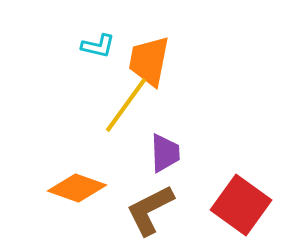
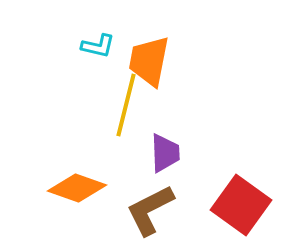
yellow line: rotated 22 degrees counterclockwise
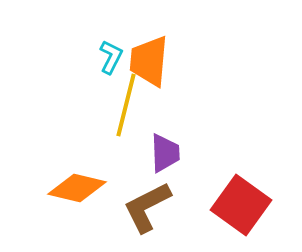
cyan L-shape: moved 13 px right, 11 px down; rotated 76 degrees counterclockwise
orange trapezoid: rotated 6 degrees counterclockwise
orange diamond: rotated 6 degrees counterclockwise
brown L-shape: moved 3 px left, 3 px up
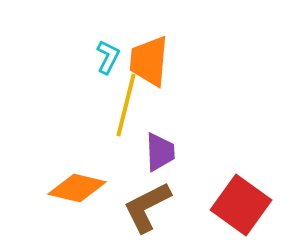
cyan L-shape: moved 3 px left
purple trapezoid: moved 5 px left, 1 px up
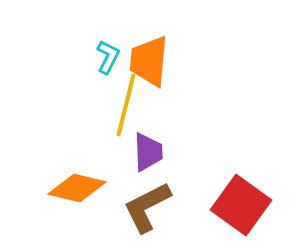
purple trapezoid: moved 12 px left
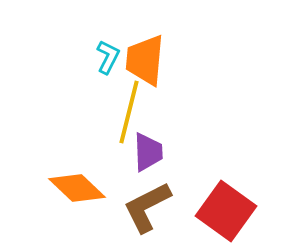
orange trapezoid: moved 4 px left, 1 px up
yellow line: moved 3 px right, 7 px down
orange diamond: rotated 30 degrees clockwise
red square: moved 15 px left, 6 px down
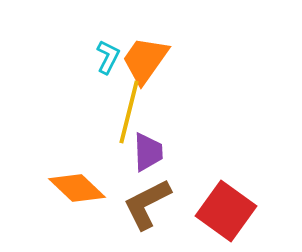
orange trapezoid: rotated 30 degrees clockwise
brown L-shape: moved 3 px up
